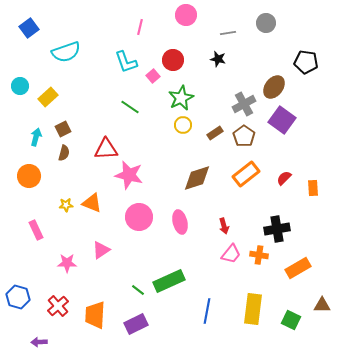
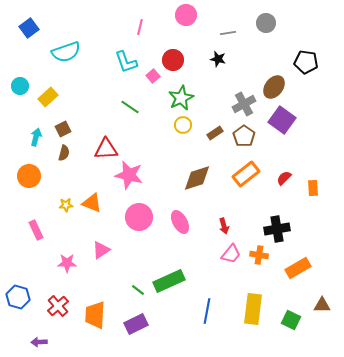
pink ellipse at (180, 222): rotated 15 degrees counterclockwise
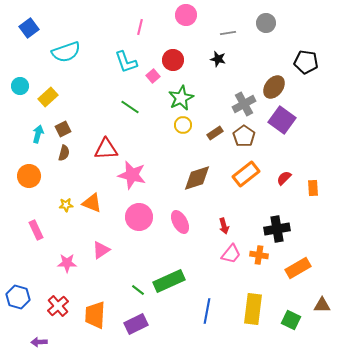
cyan arrow at (36, 137): moved 2 px right, 3 px up
pink star at (129, 175): moved 3 px right
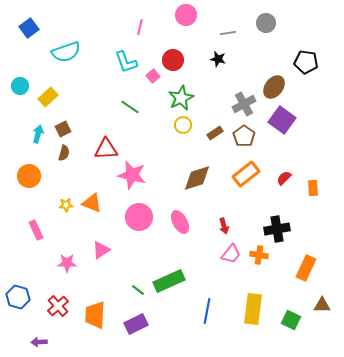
orange rectangle at (298, 268): moved 8 px right; rotated 35 degrees counterclockwise
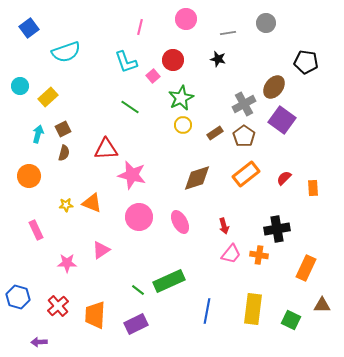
pink circle at (186, 15): moved 4 px down
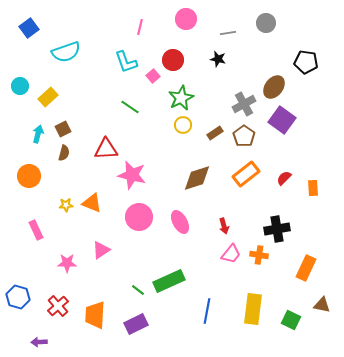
brown triangle at (322, 305): rotated 12 degrees clockwise
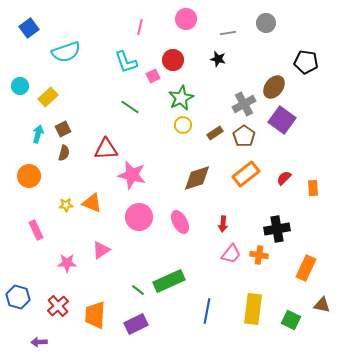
pink square at (153, 76): rotated 16 degrees clockwise
red arrow at (224, 226): moved 1 px left, 2 px up; rotated 21 degrees clockwise
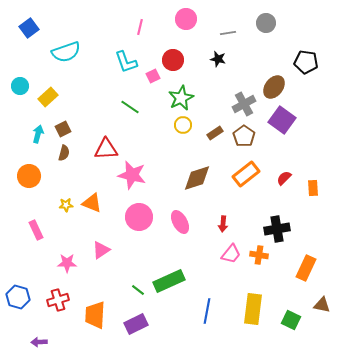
red cross at (58, 306): moved 6 px up; rotated 25 degrees clockwise
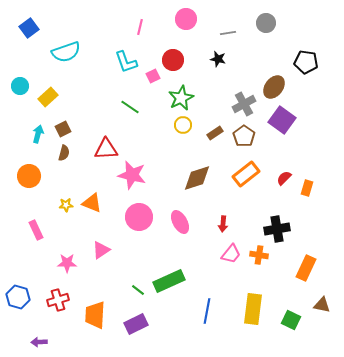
orange rectangle at (313, 188): moved 6 px left; rotated 21 degrees clockwise
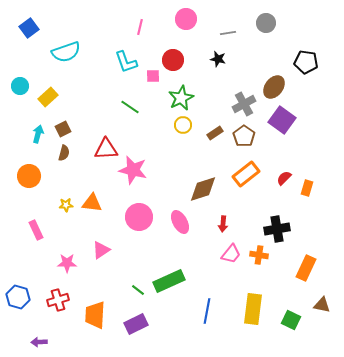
pink square at (153, 76): rotated 24 degrees clockwise
pink star at (132, 175): moved 1 px right, 5 px up
brown diamond at (197, 178): moved 6 px right, 11 px down
orange triangle at (92, 203): rotated 15 degrees counterclockwise
